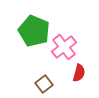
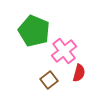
pink cross: moved 4 px down
brown square: moved 5 px right, 4 px up
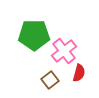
green pentagon: moved 4 px down; rotated 24 degrees counterclockwise
brown square: moved 1 px right
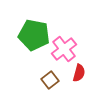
green pentagon: rotated 12 degrees clockwise
pink cross: moved 2 px up
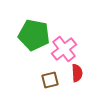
red semicircle: moved 2 px left; rotated 18 degrees counterclockwise
brown square: rotated 24 degrees clockwise
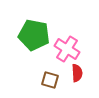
pink cross: moved 3 px right; rotated 20 degrees counterclockwise
brown square: rotated 30 degrees clockwise
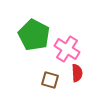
green pentagon: rotated 16 degrees clockwise
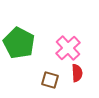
green pentagon: moved 15 px left, 8 px down
pink cross: moved 1 px right, 1 px up; rotated 15 degrees clockwise
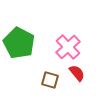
pink cross: moved 1 px up
red semicircle: rotated 36 degrees counterclockwise
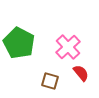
red semicircle: moved 4 px right
brown square: moved 1 px down
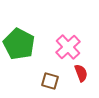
green pentagon: moved 1 px down
red semicircle: rotated 18 degrees clockwise
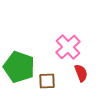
green pentagon: moved 23 px down; rotated 8 degrees counterclockwise
brown square: moved 3 px left; rotated 18 degrees counterclockwise
